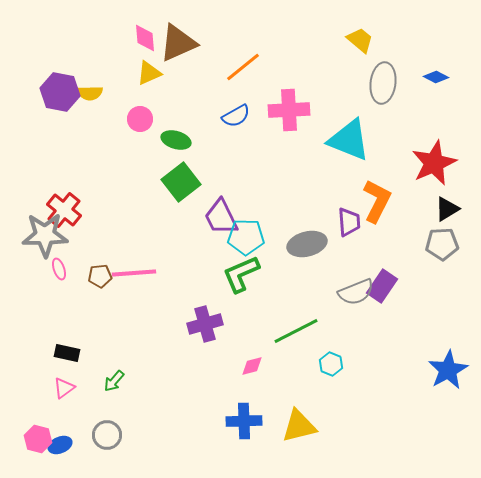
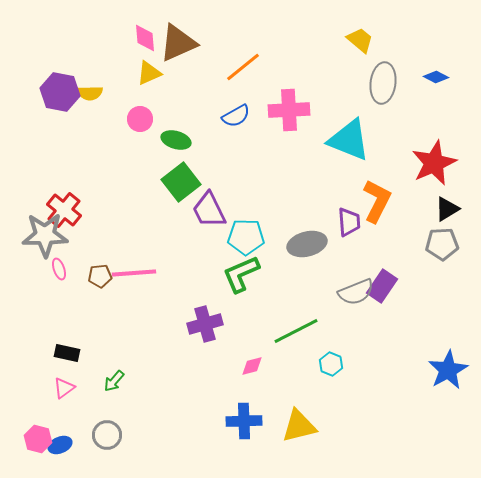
purple trapezoid at (221, 217): moved 12 px left, 7 px up
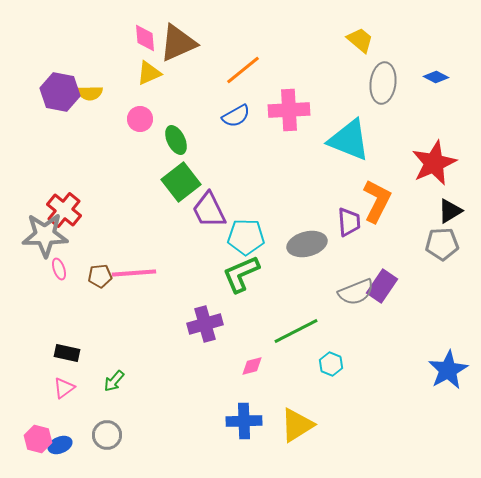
orange line at (243, 67): moved 3 px down
green ellipse at (176, 140): rotated 48 degrees clockwise
black triangle at (447, 209): moved 3 px right, 2 px down
yellow triangle at (299, 426): moved 2 px left, 1 px up; rotated 18 degrees counterclockwise
